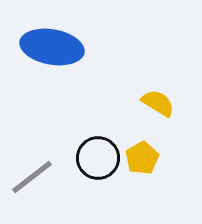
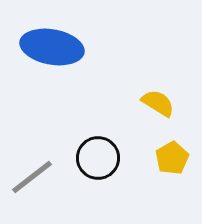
yellow pentagon: moved 30 px right
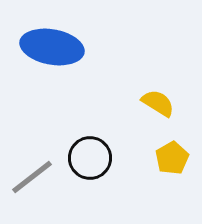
black circle: moved 8 px left
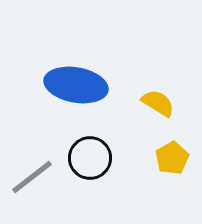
blue ellipse: moved 24 px right, 38 px down
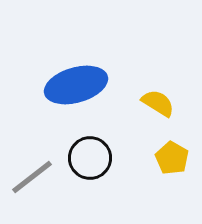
blue ellipse: rotated 26 degrees counterclockwise
yellow pentagon: rotated 12 degrees counterclockwise
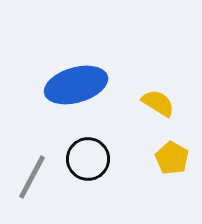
black circle: moved 2 px left, 1 px down
gray line: rotated 24 degrees counterclockwise
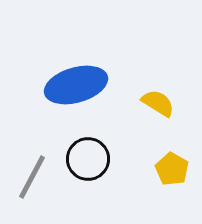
yellow pentagon: moved 11 px down
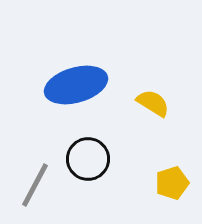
yellow semicircle: moved 5 px left
yellow pentagon: moved 14 px down; rotated 24 degrees clockwise
gray line: moved 3 px right, 8 px down
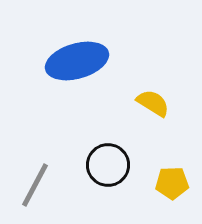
blue ellipse: moved 1 px right, 24 px up
black circle: moved 20 px right, 6 px down
yellow pentagon: rotated 16 degrees clockwise
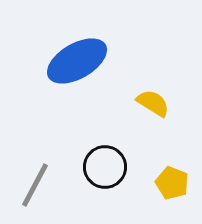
blue ellipse: rotated 14 degrees counterclockwise
black circle: moved 3 px left, 2 px down
yellow pentagon: rotated 24 degrees clockwise
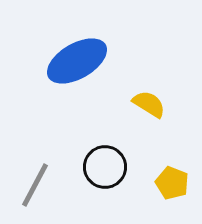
yellow semicircle: moved 4 px left, 1 px down
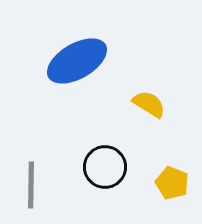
gray line: moved 4 px left; rotated 27 degrees counterclockwise
